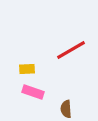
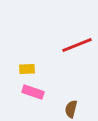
red line: moved 6 px right, 5 px up; rotated 8 degrees clockwise
brown semicircle: moved 5 px right; rotated 18 degrees clockwise
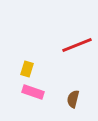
yellow rectangle: rotated 70 degrees counterclockwise
brown semicircle: moved 2 px right, 10 px up
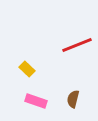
yellow rectangle: rotated 63 degrees counterclockwise
pink rectangle: moved 3 px right, 9 px down
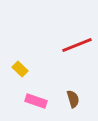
yellow rectangle: moved 7 px left
brown semicircle: rotated 150 degrees clockwise
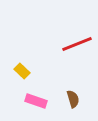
red line: moved 1 px up
yellow rectangle: moved 2 px right, 2 px down
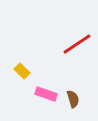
red line: rotated 12 degrees counterclockwise
pink rectangle: moved 10 px right, 7 px up
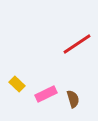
yellow rectangle: moved 5 px left, 13 px down
pink rectangle: rotated 45 degrees counterclockwise
